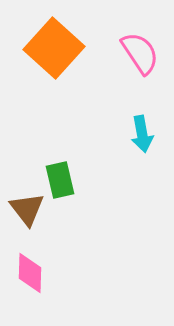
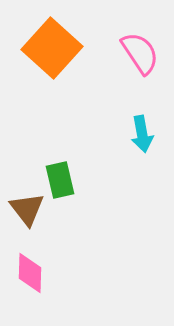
orange square: moved 2 px left
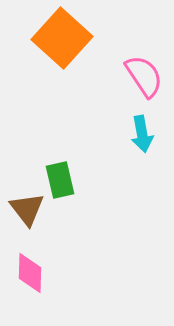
orange square: moved 10 px right, 10 px up
pink semicircle: moved 4 px right, 23 px down
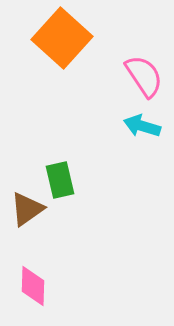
cyan arrow: moved 8 px up; rotated 117 degrees clockwise
brown triangle: rotated 33 degrees clockwise
pink diamond: moved 3 px right, 13 px down
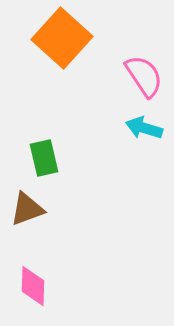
cyan arrow: moved 2 px right, 2 px down
green rectangle: moved 16 px left, 22 px up
brown triangle: rotated 15 degrees clockwise
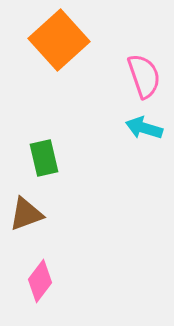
orange square: moved 3 px left, 2 px down; rotated 6 degrees clockwise
pink semicircle: rotated 15 degrees clockwise
brown triangle: moved 1 px left, 5 px down
pink diamond: moved 7 px right, 5 px up; rotated 36 degrees clockwise
